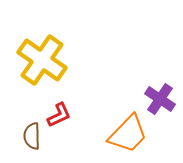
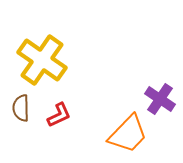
brown semicircle: moved 11 px left, 28 px up
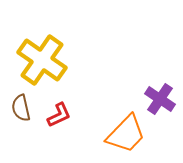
brown semicircle: rotated 12 degrees counterclockwise
orange trapezoid: moved 2 px left
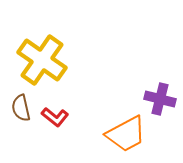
purple cross: rotated 20 degrees counterclockwise
red L-shape: moved 4 px left, 2 px down; rotated 64 degrees clockwise
orange trapezoid: rotated 18 degrees clockwise
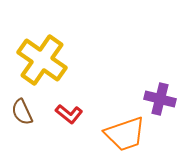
brown semicircle: moved 1 px right, 4 px down; rotated 12 degrees counterclockwise
red L-shape: moved 14 px right, 3 px up
orange trapezoid: moved 1 px left; rotated 9 degrees clockwise
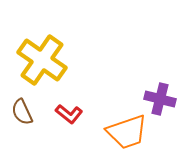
orange trapezoid: moved 2 px right, 2 px up
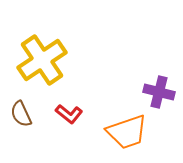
yellow cross: rotated 21 degrees clockwise
purple cross: moved 1 px left, 7 px up
brown semicircle: moved 1 px left, 2 px down
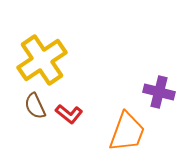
brown semicircle: moved 14 px right, 8 px up
orange trapezoid: rotated 51 degrees counterclockwise
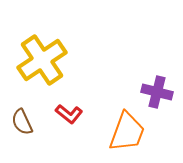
purple cross: moved 2 px left
brown semicircle: moved 13 px left, 16 px down
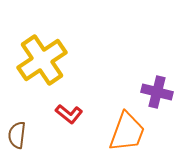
brown semicircle: moved 5 px left, 13 px down; rotated 32 degrees clockwise
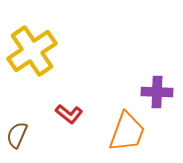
yellow cross: moved 10 px left, 9 px up
purple cross: rotated 12 degrees counterclockwise
brown semicircle: rotated 16 degrees clockwise
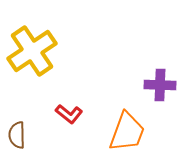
purple cross: moved 3 px right, 7 px up
brown semicircle: rotated 24 degrees counterclockwise
